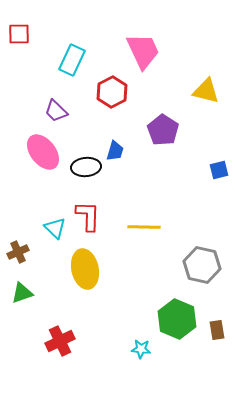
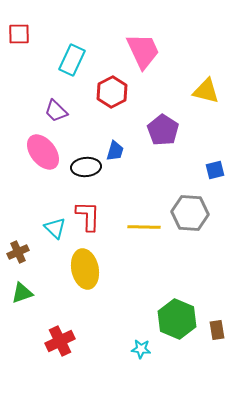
blue square: moved 4 px left
gray hexagon: moved 12 px left, 52 px up; rotated 9 degrees counterclockwise
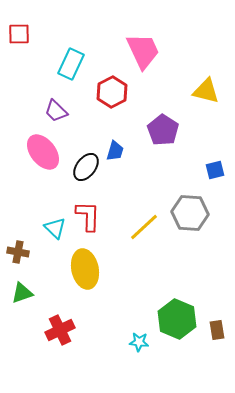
cyan rectangle: moved 1 px left, 4 px down
black ellipse: rotated 48 degrees counterclockwise
yellow line: rotated 44 degrees counterclockwise
brown cross: rotated 35 degrees clockwise
red cross: moved 11 px up
cyan star: moved 2 px left, 7 px up
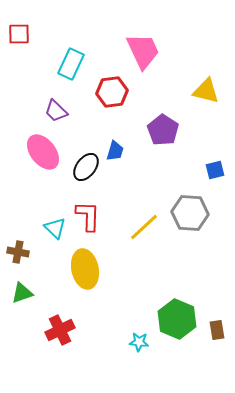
red hexagon: rotated 20 degrees clockwise
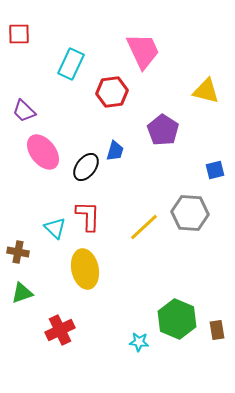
purple trapezoid: moved 32 px left
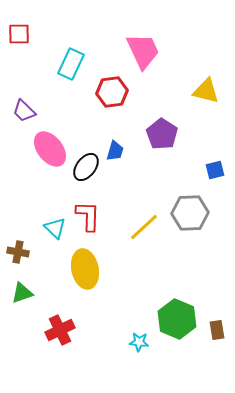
purple pentagon: moved 1 px left, 4 px down
pink ellipse: moved 7 px right, 3 px up
gray hexagon: rotated 6 degrees counterclockwise
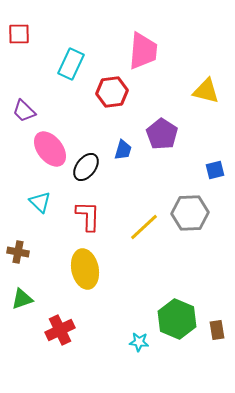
pink trapezoid: rotated 30 degrees clockwise
blue trapezoid: moved 8 px right, 1 px up
cyan triangle: moved 15 px left, 26 px up
green triangle: moved 6 px down
